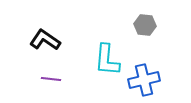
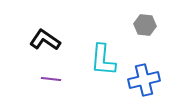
cyan L-shape: moved 4 px left
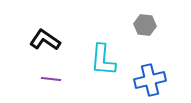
blue cross: moved 6 px right
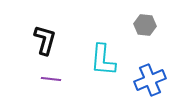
black L-shape: rotated 72 degrees clockwise
blue cross: rotated 8 degrees counterclockwise
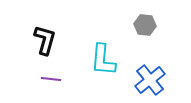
blue cross: rotated 16 degrees counterclockwise
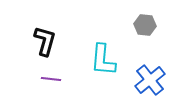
black L-shape: moved 1 px down
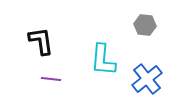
black L-shape: moved 4 px left; rotated 24 degrees counterclockwise
blue cross: moved 3 px left, 1 px up
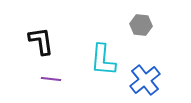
gray hexagon: moved 4 px left
blue cross: moved 2 px left, 1 px down
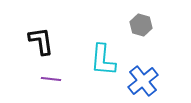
gray hexagon: rotated 10 degrees clockwise
blue cross: moved 2 px left, 1 px down
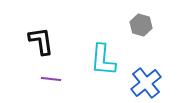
blue cross: moved 3 px right, 2 px down
